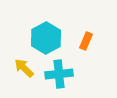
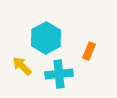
orange rectangle: moved 3 px right, 10 px down
yellow arrow: moved 2 px left, 2 px up
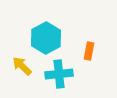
orange rectangle: rotated 12 degrees counterclockwise
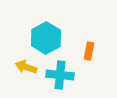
yellow arrow: moved 4 px right, 1 px down; rotated 25 degrees counterclockwise
cyan cross: moved 1 px right, 1 px down; rotated 12 degrees clockwise
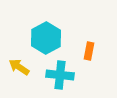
yellow arrow: moved 7 px left; rotated 15 degrees clockwise
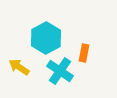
orange rectangle: moved 5 px left, 2 px down
cyan cross: moved 4 px up; rotated 28 degrees clockwise
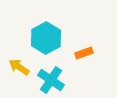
orange rectangle: rotated 60 degrees clockwise
cyan cross: moved 9 px left, 9 px down
